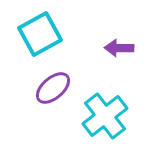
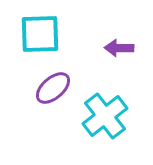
cyan square: rotated 27 degrees clockwise
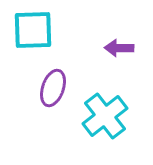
cyan square: moved 7 px left, 4 px up
purple ellipse: rotated 30 degrees counterclockwise
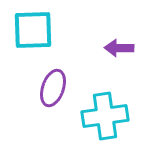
cyan cross: rotated 30 degrees clockwise
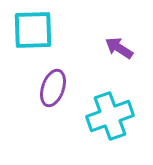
purple arrow: rotated 32 degrees clockwise
cyan cross: moved 5 px right; rotated 12 degrees counterclockwise
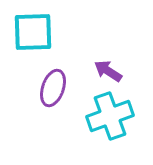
cyan square: moved 2 px down
purple arrow: moved 11 px left, 23 px down
